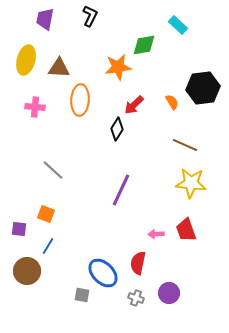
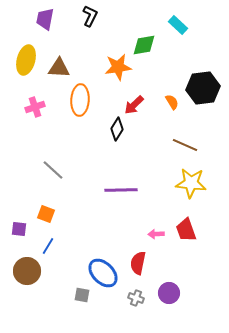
pink cross: rotated 24 degrees counterclockwise
purple line: rotated 64 degrees clockwise
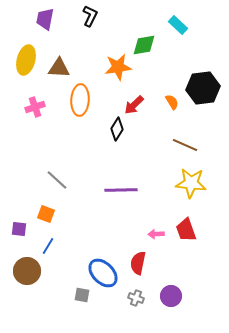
gray line: moved 4 px right, 10 px down
purple circle: moved 2 px right, 3 px down
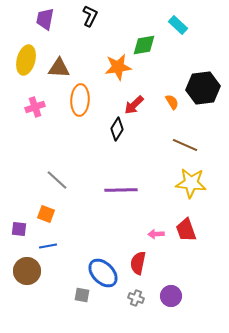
blue line: rotated 48 degrees clockwise
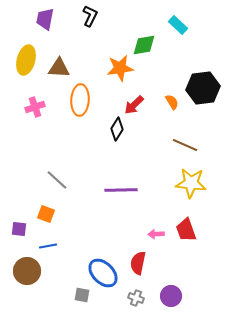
orange star: moved 2 px right, 1 px down
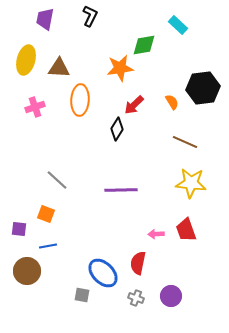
brown line: moved 3 px up
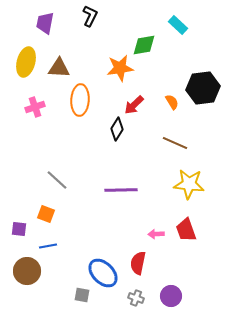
purple trapezoid: moved 4 px down
yellow ellipse: moved 2 px down
brown line: moved 10 px left, 1 px down
yellow star: moved 2 px left, 1 px down
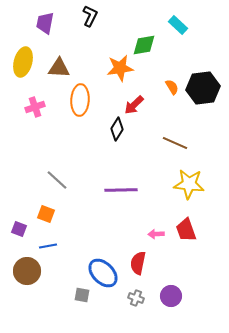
yellow ellipse: moved 3 px left
orange semicircle: moved 15 px up
purple square: rotated 14 degrees clockwise
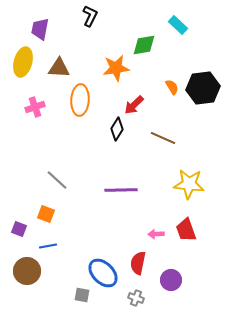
purple trapezoid: moved 5 px left, 6 px down
orange star: moved 4 px left
brown line: moved 12 px left, 5 px up
purple circle: moved 16 px up
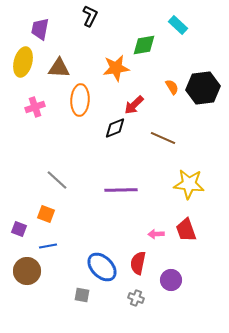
black diamond: moved 2 px left, 1 px up; rotated 35 degrees clockwise
blue ellipse: moved 1 px left, 6 px up
